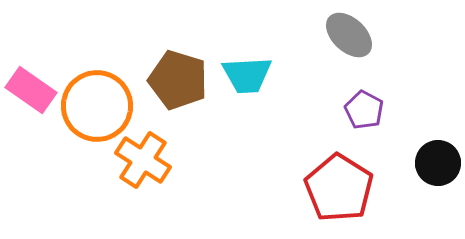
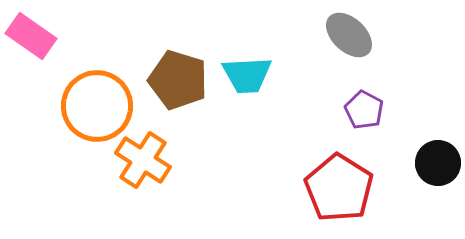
pink rectangle: moved 54 px up
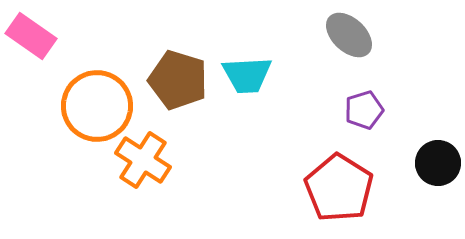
purple pentagon: rotated 27 degrees clockwise
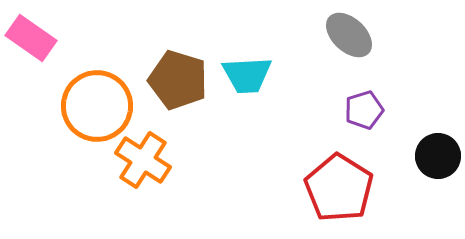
pink rectangle: moved 2 px down
black circle: moved 7 px up
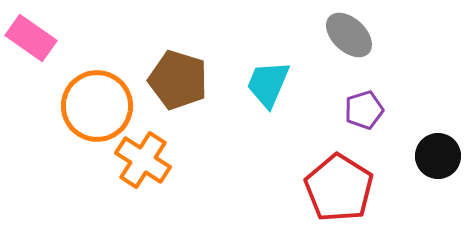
cyan trapezoid: moved 21 px right, 9 px down; rotated 116 degrees clockwise
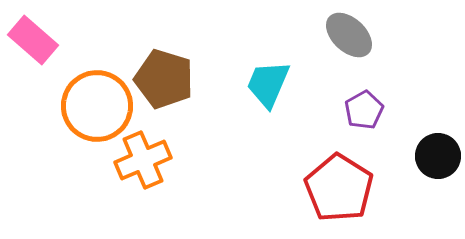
pink rectangle: moved 2 px right, 2 px down; rotated 6 degrees clockwise
brown pentagon: moved 14 px left, 1 px up
purple pentagon: rotated 12 degrees counterclockwise
orange cross: rotated 34 degrees clockwise
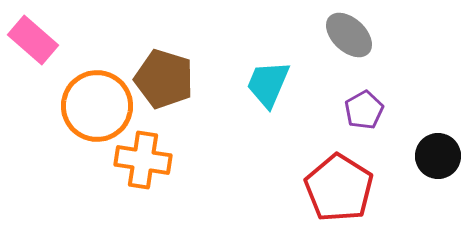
orange cross: rotated 32 degrees clockwise
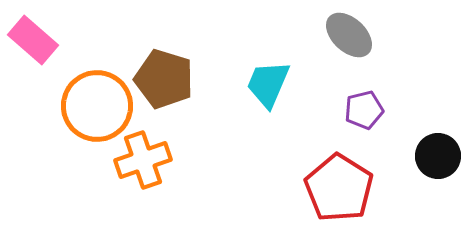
purple pentagon: rotated 15 degrees clockwise
orange cross: rotated 28 degrees counterclockwise
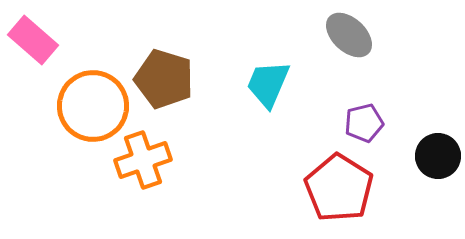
orange circle: moved 4 px left
purple pentagon: moved 13 px down
